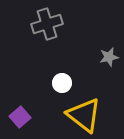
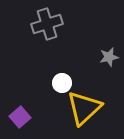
yellow triangle: moved 7 px up; rotated 39 degrees clockwise
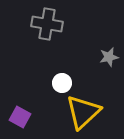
gray cross: rotated 28 degrees clockwise
yellow triangle: moved 1 px left, 4 px down
purple square: rotated 20 degrees counterclockwise
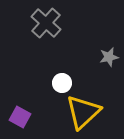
gray cross: moved 1 px left, 1 px up; rotated 32 degrees clockwise
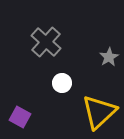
gray cross: moved 19 px down
gray star: rotated 18 degrees counterclockwise
yellow triangle: moved 16 px right
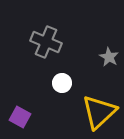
gray cross: rotated 20 degrees counterclockwise
gray star: rotated 12 degrees counterclockwise
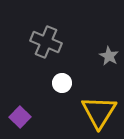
gray star: moved 1 px up
yellow triangle: rotated 15 degrees counterclockwise
purple square: rotated 15 degrees clockwise
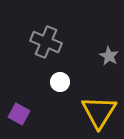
white circle: moved 2 px left, 1 px up
purple square: moved 1 px left, 3 px up; rotated 15 degrees counterclockwise
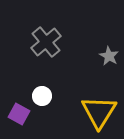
gray cross: rotated 28 degrees clockwise
white circle: moved 18 px left, 14 px down
